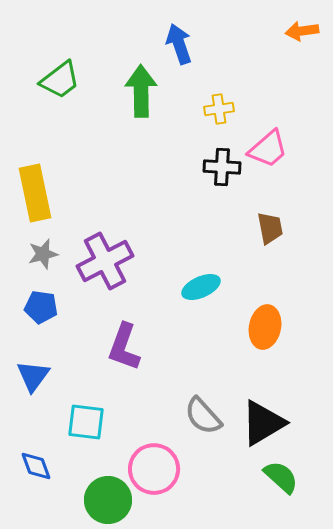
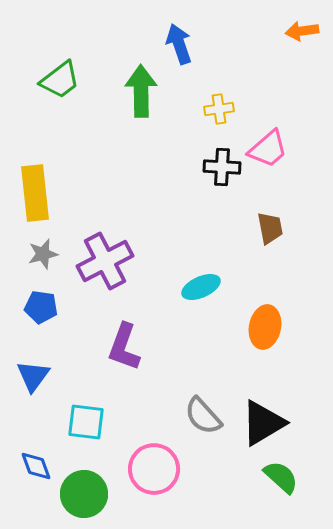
yellow rectangle: rotated 6 degrees clockwise
green circle: moved 24 px left, 6 px up
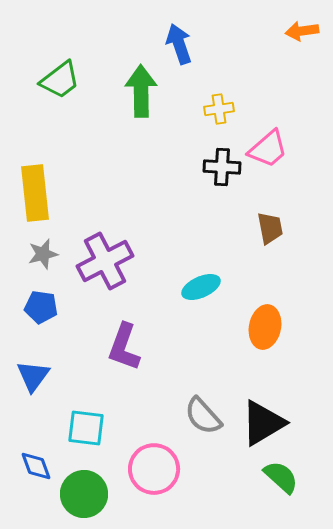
cyan square: moved 6 px down
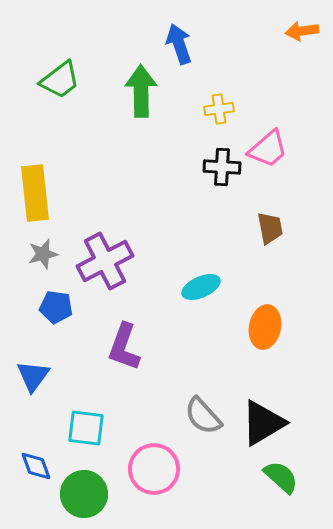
blue pentagon: moved 15 px right
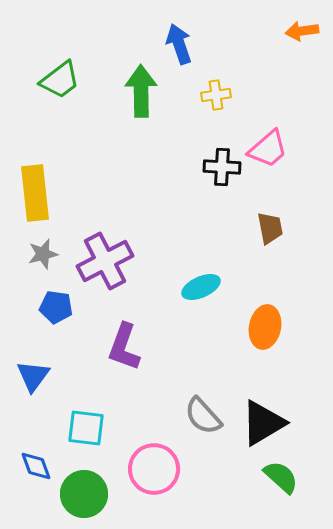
yellow cross: moved 3 px left, 14 px up
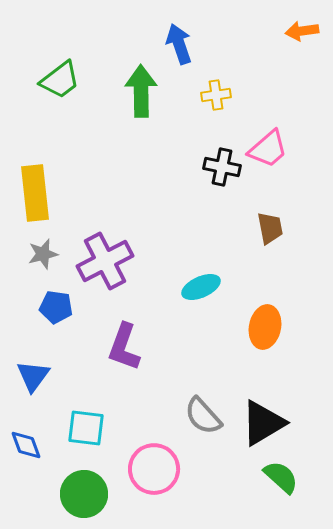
black cross: rotated 9 degrees clockwise
blue diamond: moved 10 px left, 21 px up
